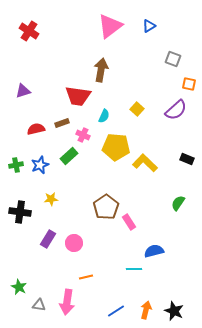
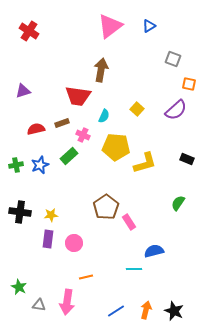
yellow L-shape: rotated 120 degrees clockwise
yellow star: moved 16 px down
purple rectangle: rotated 24 degrees counterclockwise
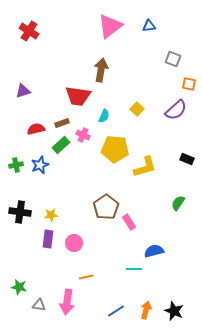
blue triangle: rotated 24 degrees clockwise
yellow pentagon: moved 1 px left, 2 px down
green rectangle: moved 8 px left, 11 px up
yellow L-shape: moved 4 px down
green star: rotated 14 degrees counterclockwise
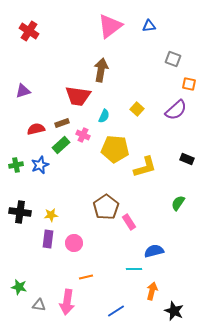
orange arrow: moved 6 px right, 19 px up
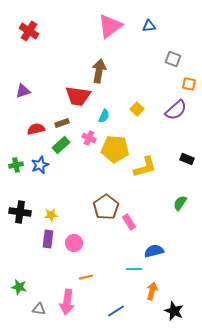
brown arrow: moved 2 px left, 1 px down
pink cross: moved 6 px right, 3 px down
green semicircle: moved 2 px right
gray triangle: moved 4 px down
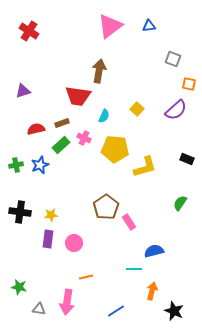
pink cross: moved 5 px left
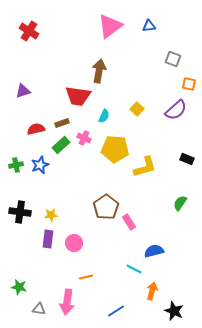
cyan line: rotated 28 degrees clockwise
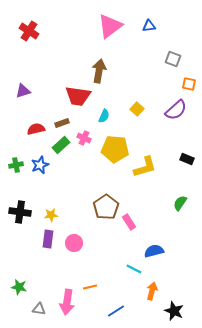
orange line: moved 4 px right, 10 px down
